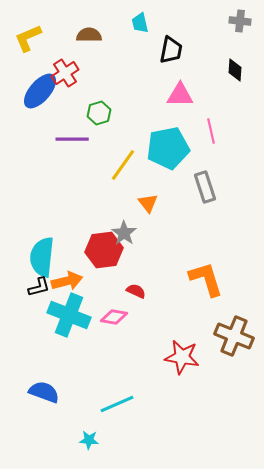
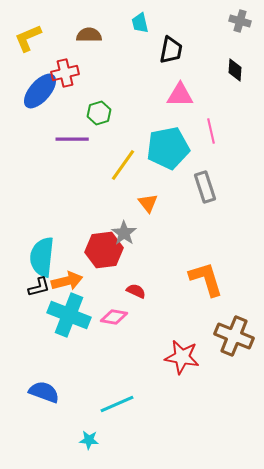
gray cross: rotated 10 degrees clockwise
red cross: rotated 20 degrees clockwise
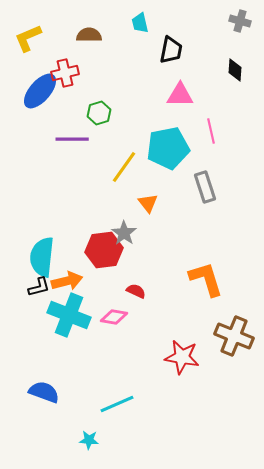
yellow line: moved 1 px right, 2 px down
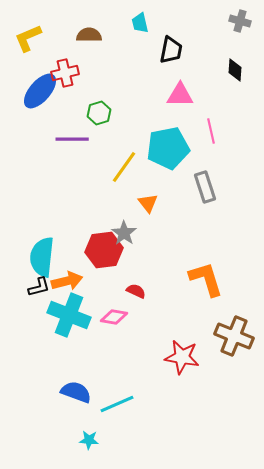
blue semicircle: moved 32 px right
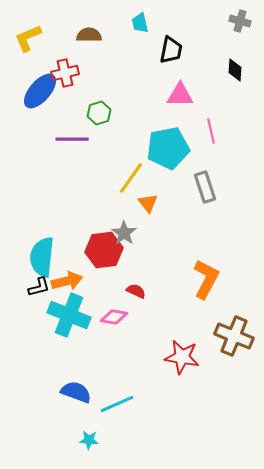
yellow line: moved 7 px right, 11 px down
orange L-shape: rotated 45 degrees clockwise
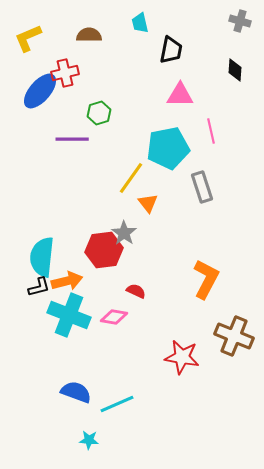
gray rectangle: moved 3 px left
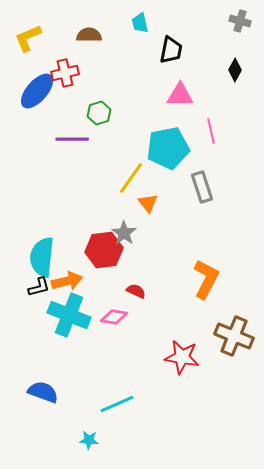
black diamond: rotated 25 degrees clockwise
blue ellipse: moved 3 px left
blue semicircle: moved 33 px left
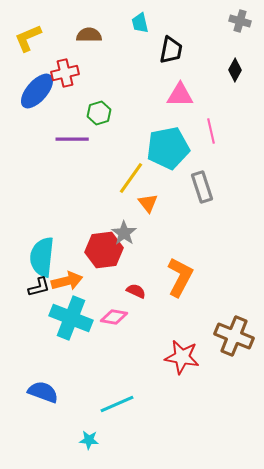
orange L-shape: moved 26 px left, 2 px up
cyan cross: moved 2 px right, 3 px down
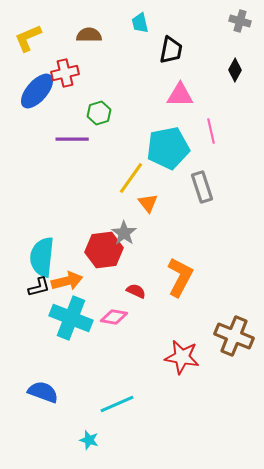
cyan star: rotated 12 degrees clockwise
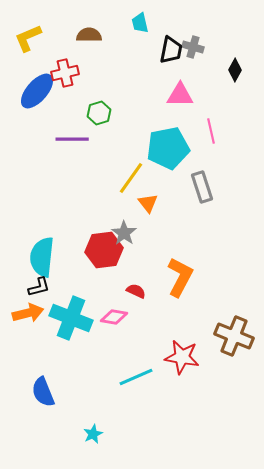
gray cross: moved 47 px left, 26 px down
orange arrow: moved 39 px left, 32 px down
blue semicircle: rotated 132 degrees counterclockwise
cyan line: moved 19 px right, 27 px up
cyan star: moved 4 px right, 6 px up; rotated 30 degrees clockwise
